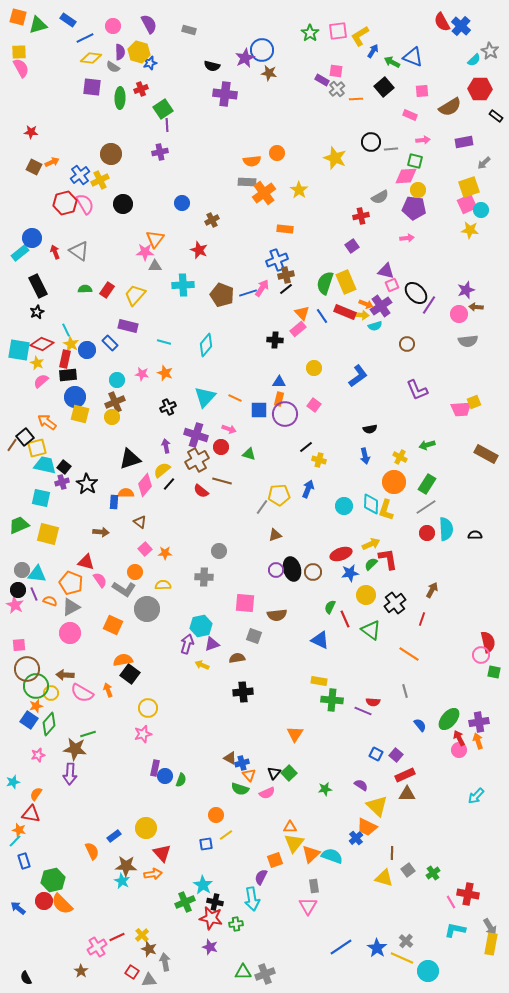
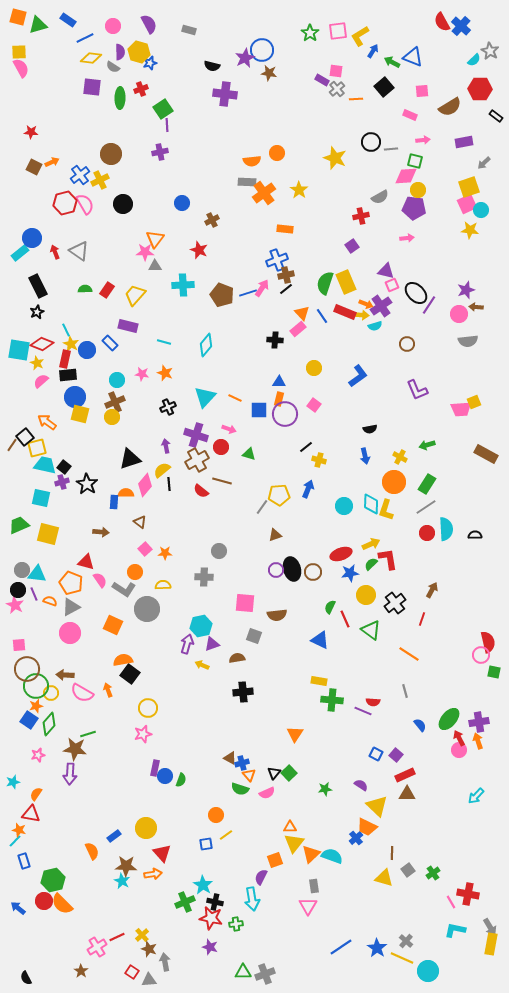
black line at (169, 484): rotated 48 degrees counterclockwise
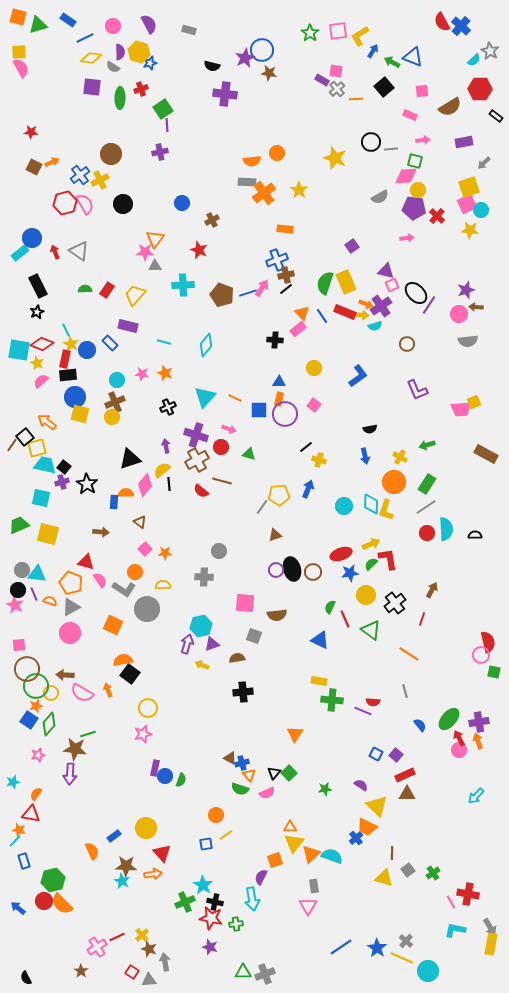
red cross at (361, 216): moved 76 px right; rotated 35 degrees counterclockwise
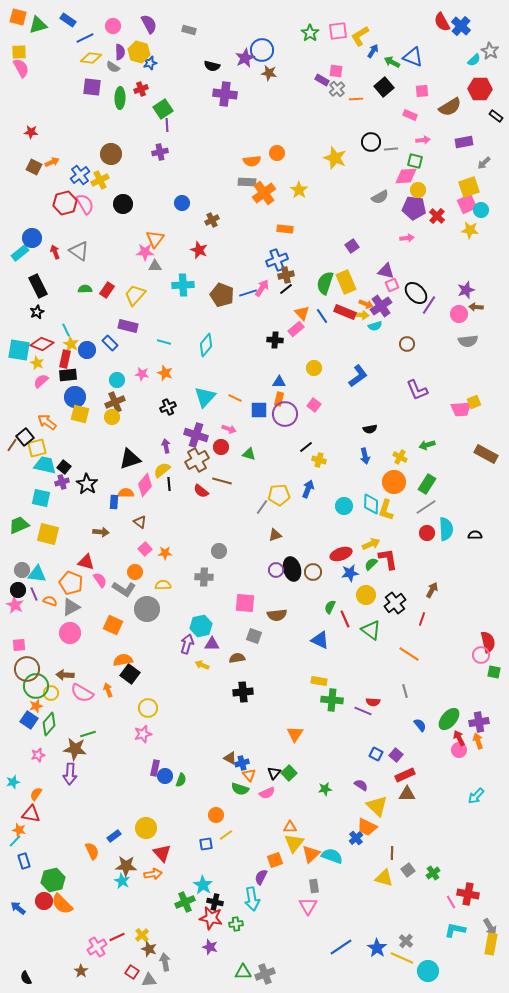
pink rectangle at (298, 329): moved 2 px left
purple triangle at (212, 644): rotated 21 degrees clockwise
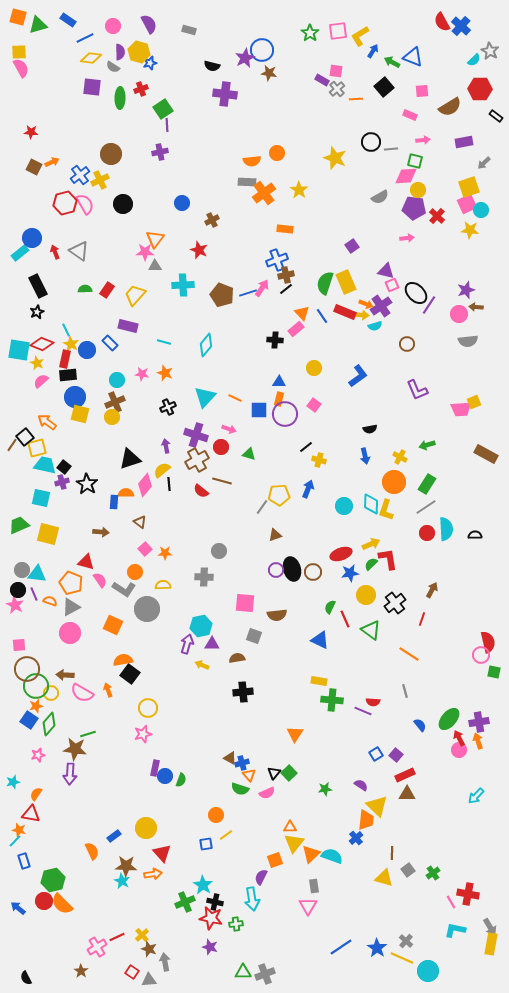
blue square at (376, 754): rotated 32 degrees clockwise
orange trapezoid at (367, 827): moved 1 px left, 7 px up; rotated 110 degrees counterclockwise
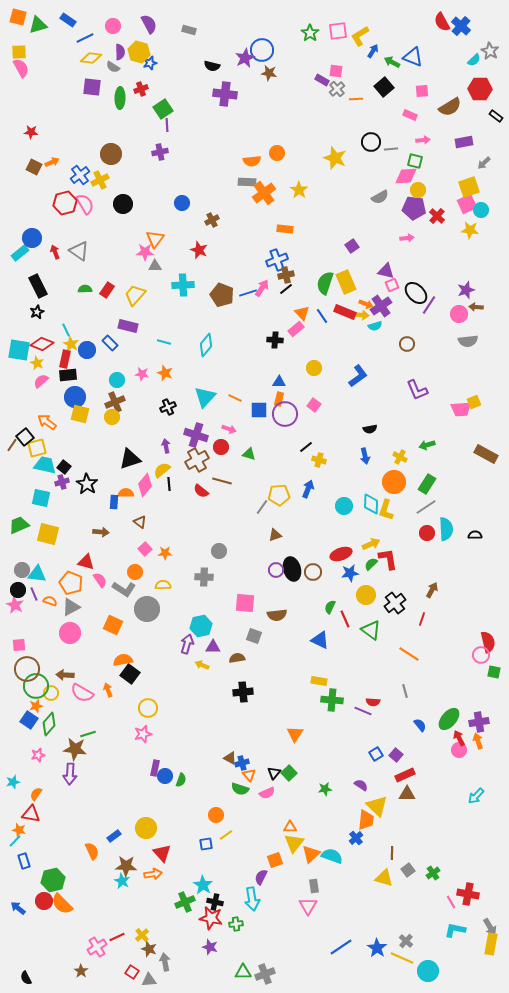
purple triangle at (212, 644): moved 1 px right, 3 px down
